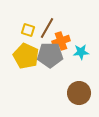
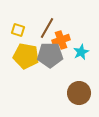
yellow square: moved 10 px left
orange cross: moved 1 px up
cyan star: rotated 21 degrees counterclockwise
yellow pentagon: rotated 15 degrees counterclockwise
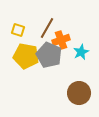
gray pentagon: moved 1 px left; rotated 25 degrees clockwise
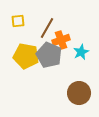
yellow square: moved 9 px up; rotated 24 degrees counterclockwise
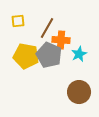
orange cross: rotated 24 degrees clockwise
cyan star: moved 2 px left, 2 px down
brown circle: moved 1 px up
